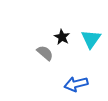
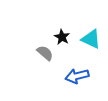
cyan triangle: rotated 40 degrees counterclockwise
blue arrow: moved 1 px right, 8 px up
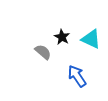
gray semicircle: moved 2 px left, 1 px up
blue arrow: rotated 70 degrees clockwise
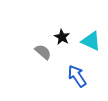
cyan triangle: moved 2 px down
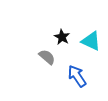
gray semicircle: moved 4 px right, 5 px down
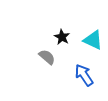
cyan triangle: moved 2 px right, 1 px up
blue arrow: moved 7 px right, 1 px up
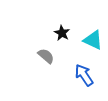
black star: moved 4 px up
gray semicircle: moved 1 px left, 1 px up
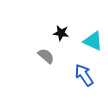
black star: moved 1 px left; rotated 21 degrees counterclockwise
cyan triangle: moved 1 px down
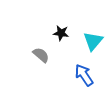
cyan triangle: rotated 45 degrees clockwise
gray semicircle: moved 5 px left, 1 px up
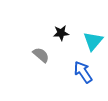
black star: rotated 14 degrees counterclockwise
blue arrow: moved 1 px left, 3 px up
